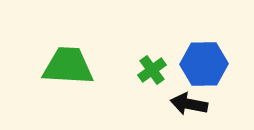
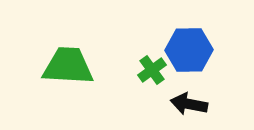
blue hexagon: moved 15 px left, 14 px up
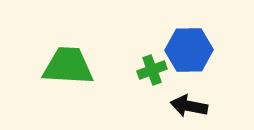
green cross: rotated 16 degrees clockwise
black arrow: moved 2 px down
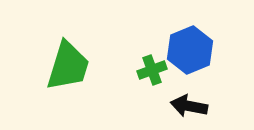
blue hexagon: moved 1 px right; rotated 21 degrees counterclockwise
green trapezoid: rotated 104 degrees clockwise
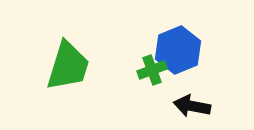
blue hexagon: moved 12 px left
black arrow: moved 3 px right
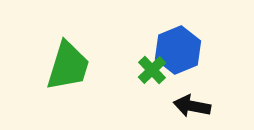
green cross: rotated 24 degrees counterclockwise
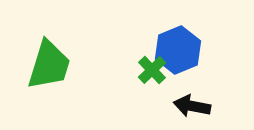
green trapezoid: moved 19 px left, 1 px up
